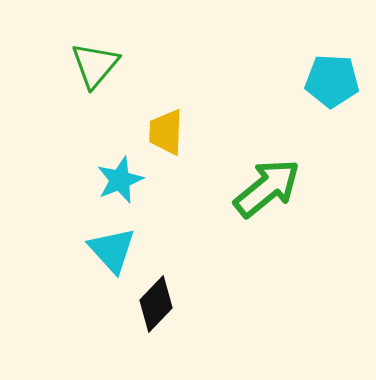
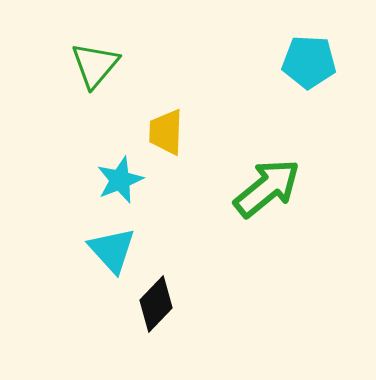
cyan pentagon: moved 23 px left, 19 px up
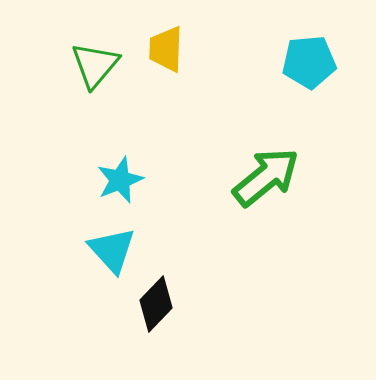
cyan pentagon: rotated 8 degrees counterclockwise
yellow trapezoid: moved 83 px up
green arrow: moved 1 px left, 11 px up
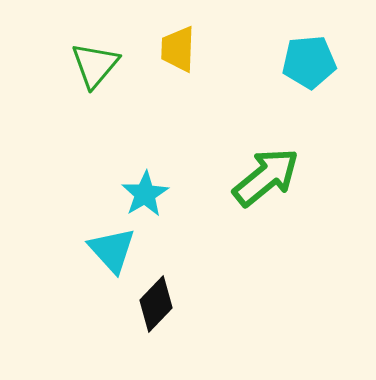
yellow trapezoid: moved 12 px right
cyan star: moved 25 px right, 14 px down; rotated 9 degrees counterclockwise
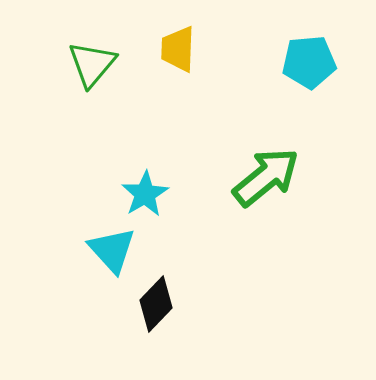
green triangle: moved 3 px left, 1 px up
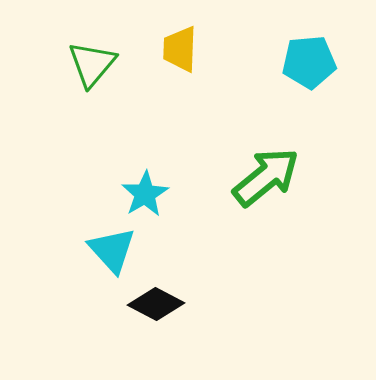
yellow trapezoid: moved 2 px right
black diamond: rotated 74 degrees clockwise
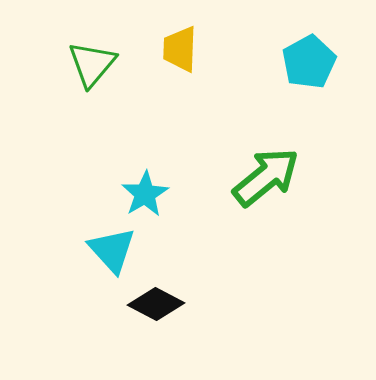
cyan pentagon: rotated 24 degrees counterclockwise
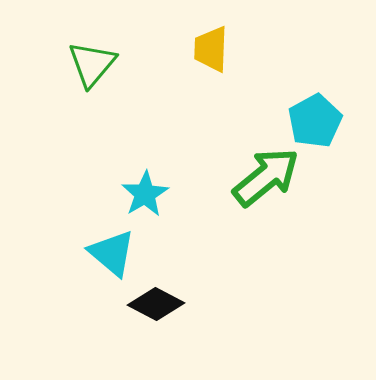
yellow trapezoid: moved 31 px right
cyan pentagon: moved 6 px right, 59 px down
cyan triangle: moved 3 px down; rotated 8 degrees counterclockwise
